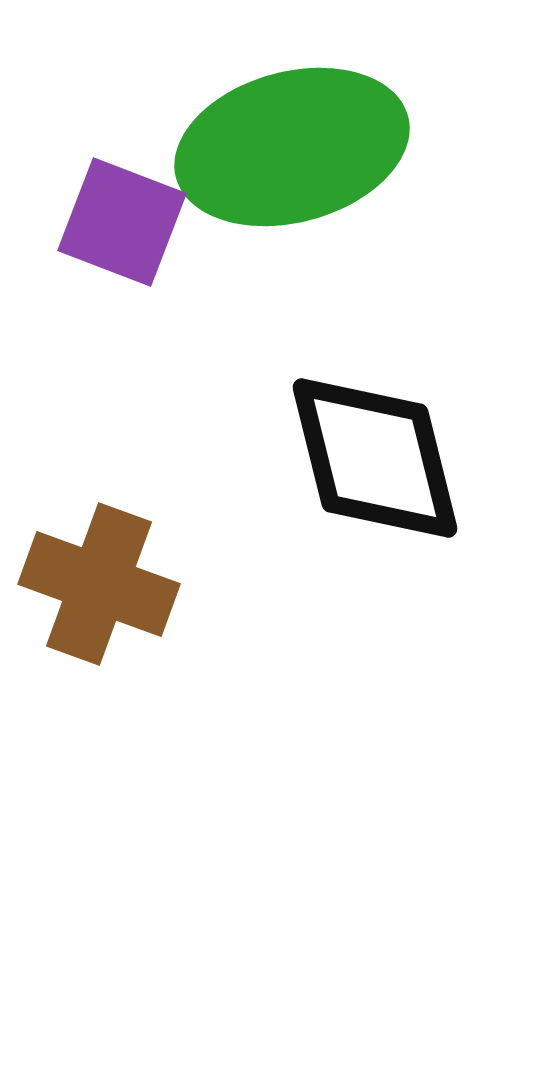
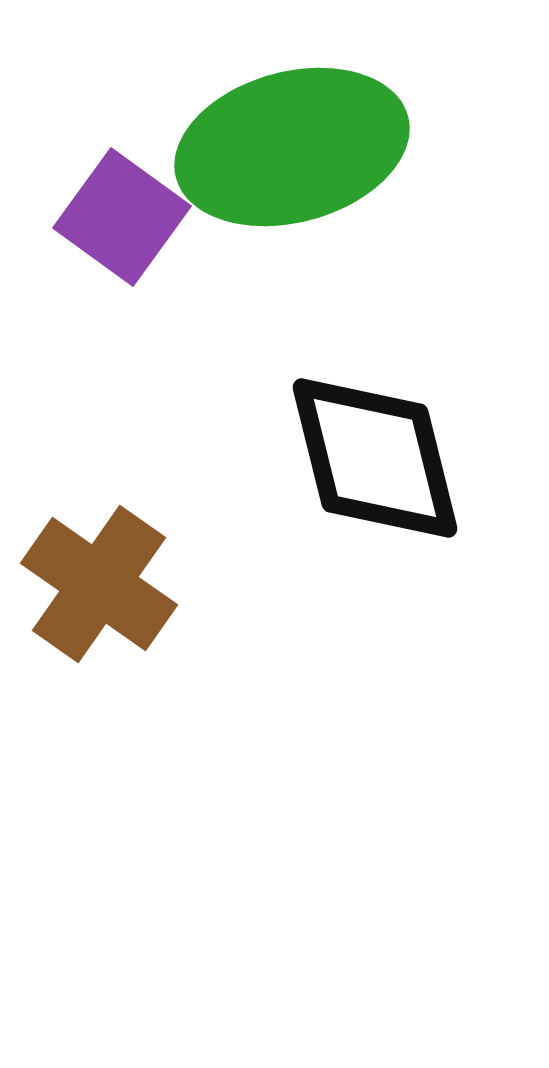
purple square: moved 5 px up; rotated 15 degrees clockwise
brown cross: rotated 15 degrees clockwise
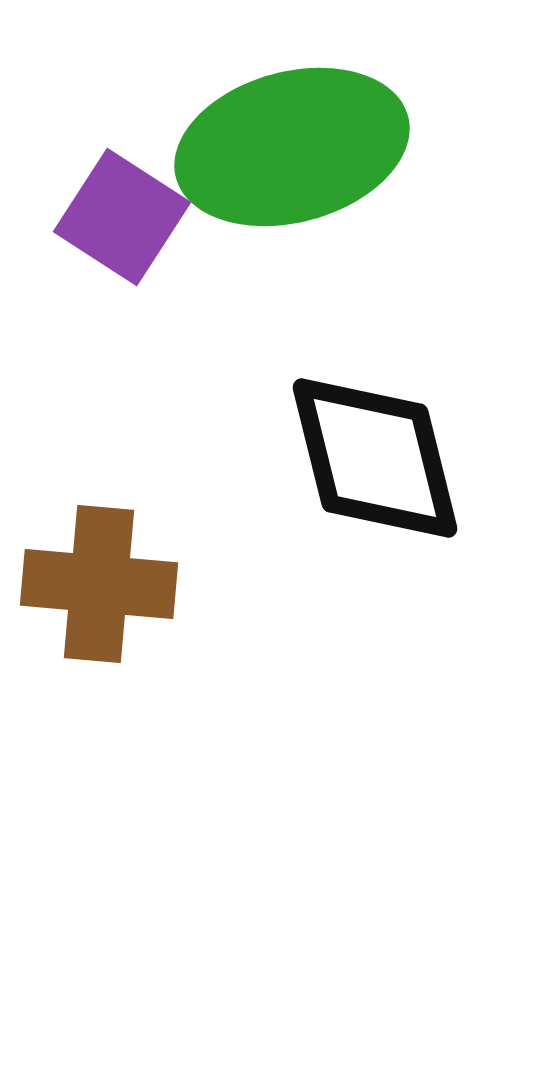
purple square: rotated 3 degrees counterclockwise
brown cross: rotated 30 degrees counterclockwise
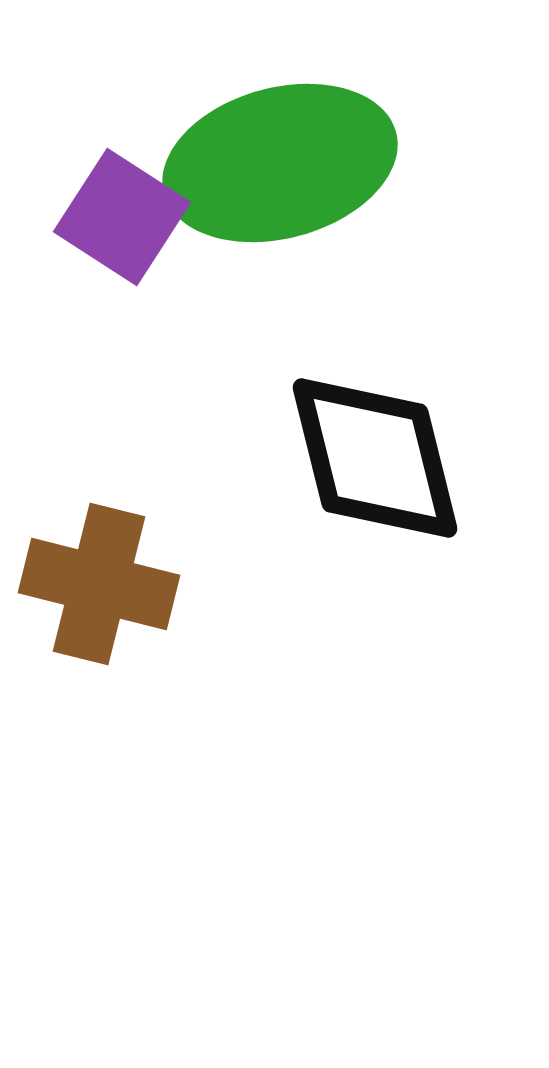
green ellipse: moved 12 px left, 16 px down
brown cross: rotated 9 degrees clockwise
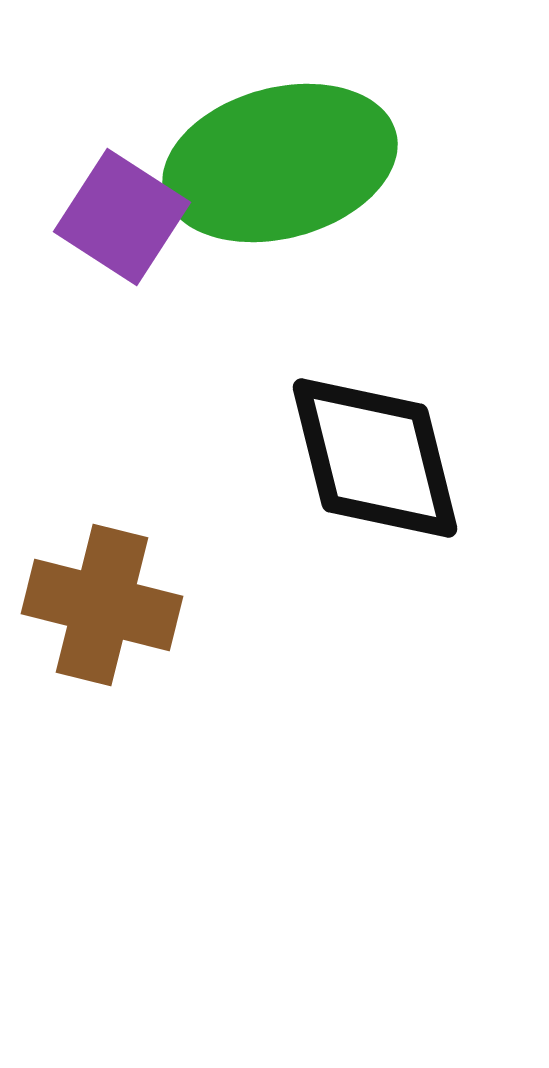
brown cross: moved 3 px right, 21 px down
